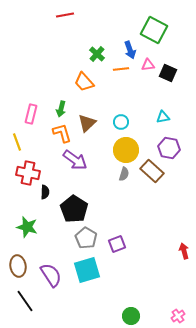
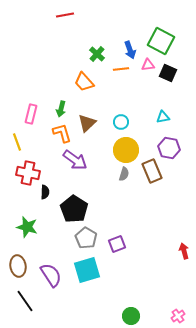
green square: moved 7 px right, 11 px down
brown rectangle: rotated 25 degrees clockwise
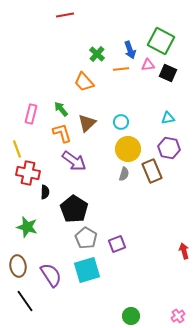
green arrow: rotated 126 degrees clockwise
cyan triangle: moved 5 px right, 1 px down
yellow line: moved 7 px down
yellow circle: moved 2 px right, 1 px up
purple arrow: moved 1 px left, 1 px down
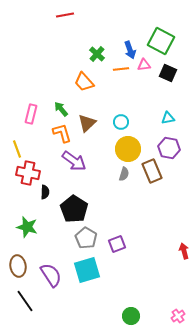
pink triangle: moved 4 px left
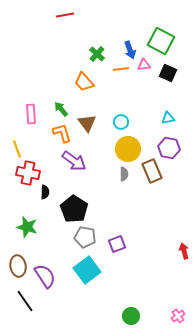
pink rectangle: rotated 18 degrees counterclockwise
brown triangle: rotated 24 degrees counterclockwise
gray semicircle: rotated 16 degrees counterclockwise
gray pentagon: moved 1 px left, 1 px up; rotated 20 degrees counterclockwise
cyan square: rotated 20 degrees counterclockwise
purple semicircle: moved 6 px left, 1 px down
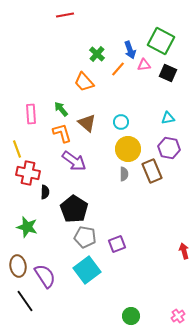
orange line: moved 3 px left; rotated 42 degrees counterclockwise
brown triangle: rotated 12 degrees counterclockwise
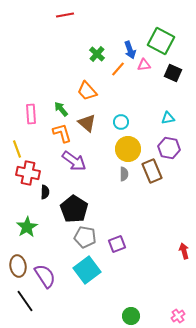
black square: moved 5 px right
orange trapezoid: moved 3 px right, 9 px down
green star: rotated 25 degrees clockwise
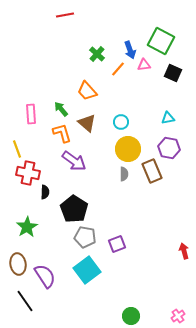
brown ellipse: moved 2 px up
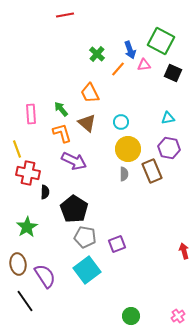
orange trapezoid: moved 3 px right, 2 px down; rotated 15 degrees clockwise
purple arrow: rotated 10 degrees counterclockwise
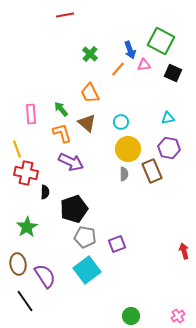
green cross: moved 7 px left
purple arrow: moved 3 px left, 1 px down
red cross: moved 2 px left
black pentagon: rotated 20 degrees clockwise
